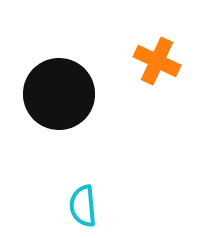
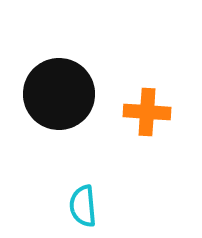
orange cross: moved 10 px left, 51 px down; rotated 21 degrees counterclockwise
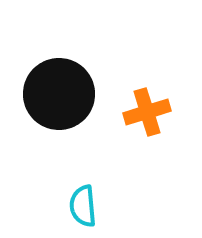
orange cross: rotated 21 degrees counterclockwise
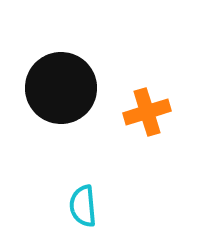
black circle: moved 2 px right, 6 px up
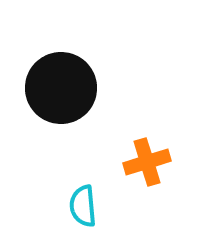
orange cross: moved 50 px down
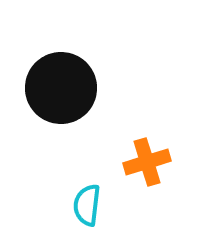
cyan semicircle: moved 4 px right, 1 px up; rotated 12 degrees clockwise
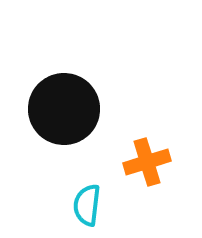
black circle: moved 3 px right, 21 px down
